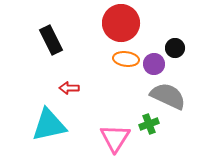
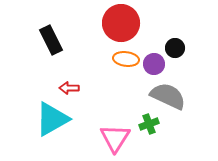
cyan triangle: moved 3 px right, 6 px up; rotated 18 degrees counterclockwise
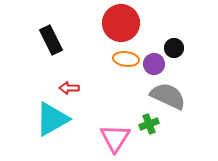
black circle: moved 1 px left
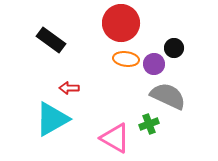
black rectangle: rotated 28 degrees counterclockwise
pink triangle: rotated 32 degrees counterclockwise
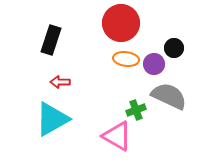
black rectangle: rotated 72 degrees clockwise
red arrow: moved 9 px left, 6 px up
gray semicircle: moved 1 px right
green cross: moved 13 px left, 14 px up
pink triangle: moved 2 px right, 2 px up
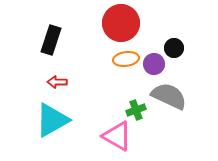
orange ellipse: rotated 15 degrees counterclockwise
red arrow: moved 3 px left
cyan triangle: moved 1 px down
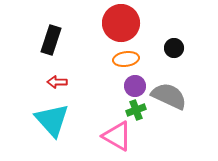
purple circle: moved 19 px left, 22 px down
cyan triangle: rotated 42 degrees counterclockwise
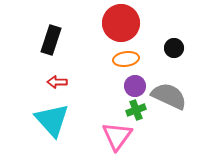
pink triangle: rotated 36 degrees clockwise
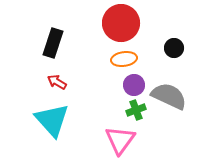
black rectangle: moved 2 px right, 3 px down
orange ellipse: moved 2 px left
red arrow: rotated 30 degrees clockwise
purple circle: moved 1 px left, 1 px up
pink triangle: moved 3 px right, 4 px down
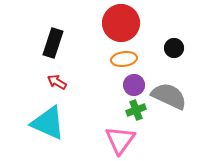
cyan triangle: moved 4 px left, 3 px down; rotated 24 degrees counterclockwise
